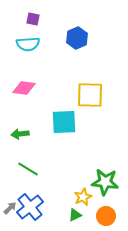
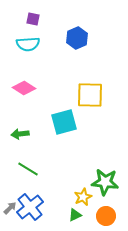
pink diamond: rotated 25 degrees clockwise
cyan square: rotated 12 degrees counterclockwise
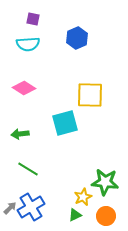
cyan square: moved 1 px right, 1 px down
blue cross: moved 1 px right; rotated 8 degrees clockwise
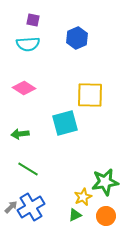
purple square: moved 1 px down
green star: rotated 16 degrees counterclockwise
gray arrow: moved 1 px right, 1 px up
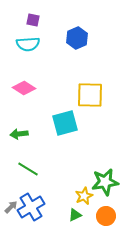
green arrow: moved 1 px left
yellow star: moved 1 px right, 1 px up
